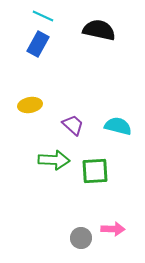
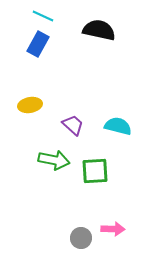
green arrow: rotated 8 degrees clockwise
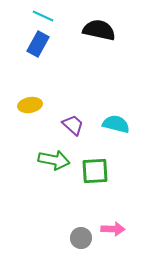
cyan semicircle: moved 2 px left, 2 px up
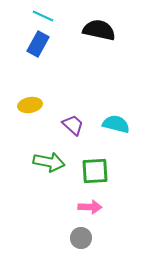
green arrow: moved 5 px left, 2 px down
pink arrow: moved 23 px left, 22 px up
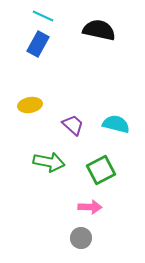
green square: moved 6 px right, 1 px up; rotated 24 degrees counterclockwise
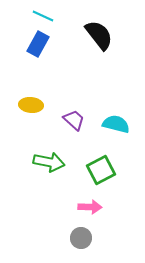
black semicircle: moved 5 px down; rotated 40 degrees clockwise
yellow ellipse: moved 1 px right; rotated 15 degrees clockwise
purple trapezoid: moved 1 px right, 5 px up
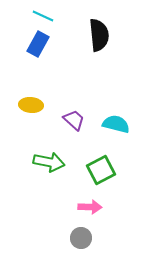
black semicircle: rotated 32 degrees clockwise
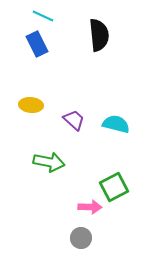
blue rectangle: moved 1 px left; rotated 55 degrees counterclockwise
green square: moved 13 px right, 17 px down
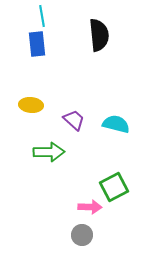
cyan line: moved 1 px left; rotated 55 degrees clockwise
blue rectangle: rotated 20 degrees clockwise
green arrow: moved 10 px up; rotated 12 degrees counterclockwise
gray circle: moved 1 px right, 3 px up
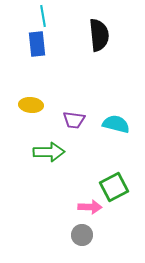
cyan line: moved 1 px right
purple trapezoid: rotated 145 degrees clockwise
